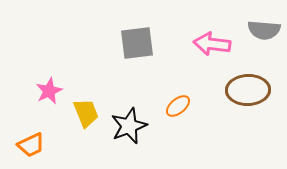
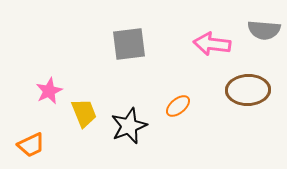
gray square: moved 8 px left, 1 px down
yellow trapezoid: moved 2 px left
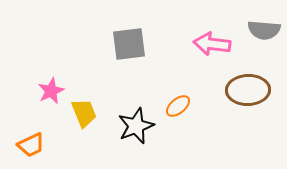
pink star: moved 2 px right
black star: moved 7 px right
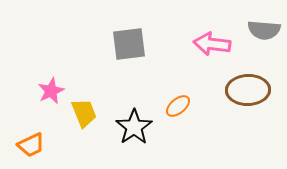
black star: moved 2 px left, 1 px down; rotated 12 degrees counterclockwise
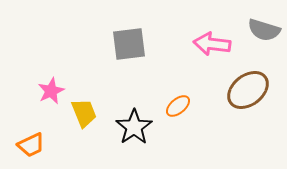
gray semicircle: rotated 12 degrees clockwise
brown ellipse: rotated 36 degrees counterclockwise
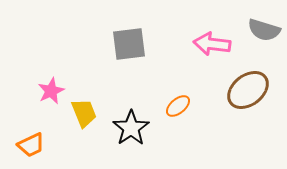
black star: moved 3 px left, 1 px down
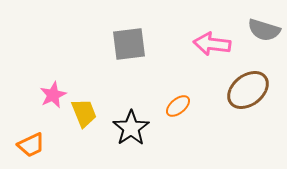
pink star: moved 2 px right, 4 px down
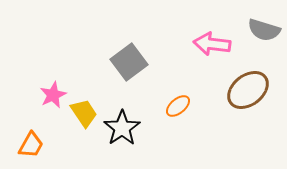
gray square: moved 18 px down; rotated 30 degrees counterclockwise
yellow trapezoid: rotated 12 degrees counterclockwise
black star: moved 9 px left
orange trapezoid: rotated 36 degrees counterclockwise
